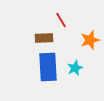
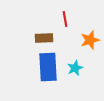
red line: moved 4 px right, 1 px up; rotated 21 degrees clockwise
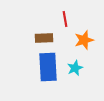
orange star: moved 6 px left
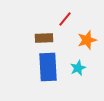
red line: rotated 49 degrees clockwise
orange star: moved 3 px right
cyan star: moved 3 px right
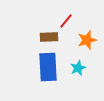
red line: moved 1 px right, 2 px down
brown rectangle: moved 5 px right, 1 px up
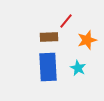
cyan star: rotated 21 degrees counterclockwise
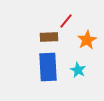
orange star: rotated 12 degrees counterclockwise
cyan star: moved 2 px down
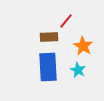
orange star: moved 4 px left, 6 px down; rotated 12 degrees counterclockwise
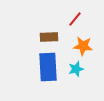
red line: moved 9 px right, 2 px up
orange star: rotated 24 degrees counterclockwise
cyan star: moved 2 px left, 1 px up; rotated 28 degrees clockwise
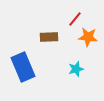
orange star: moved 5 px right, 9 px up
blue rectangle: moved 25 px left; rotated 20 degrees counterclockwise
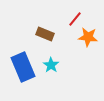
brown rectangle: moved 4 px left, 3 px up; rotated 24 degrees clockwise
cyan star: moved 25 px left, 4 px up; rotated 21 degrees counterclockwise
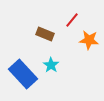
red line: moved 3 px left, 1 px down
orange star: moved 1 px right, 3 px down
blue rectangle: moved 7 px down; rotated 20 degrees counterclockwise
